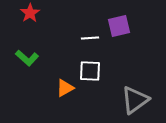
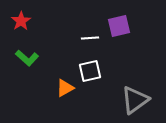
red star: moved 9 px left, 8 px down
white square: rotated 15 degrees counterclockwise
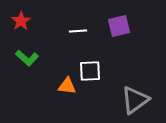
white line: moved 12 px left, 7 px up
white square: rotated 10 degrees clockwise
orange triangle: moved 2 px right, 2 px up; rotated 36 degrees clockwise
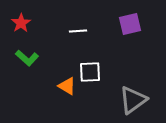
red star: moved 2 px down
purple square: moved 11 px right, 2 px up
white square: moved 1 px down
orange triangle: rotated 24 degrees clockwise
gray triangle: moved 2 px left
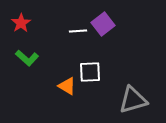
purple square: moved 27 px left; rotated 25 degrees counterclockwise
gray triangle: rotated 20 degrees clockwise
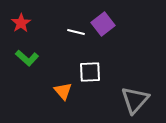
white line: moved 2 px left, 1 px down; rotated 18 degrees clockwise
orange triangle: moved 4 px left, 5 px down; rotated 18 degrees clockwise
gray triangle: moved 2 px right; rotated 32 degrees counterclockwise
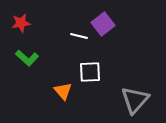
red star: rotated 24 degrees clockwise
white line: moved 3 px right, 4 px down
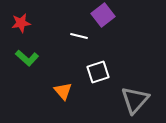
purple square: moved 9 px up
white square: moved 8 px right; rotated 15 degrees counterclockwise
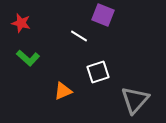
purple square: rotated 30 degrees counterclockwise
red star: rotated 24 degrees clockwise
white line: rotated 18 degrees clockwise
green L-shape: moved 1 px right
orange triangle: rotated 48 degrees clockwise
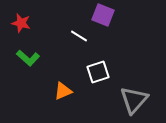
gray triangle: moved 1 px left
